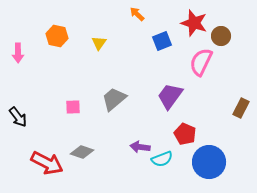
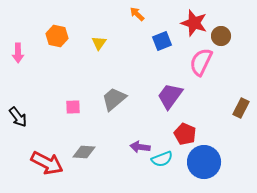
gray diamond: moved 2 px right; rotated 15 degrees counterclockwise
blue circle: moved 5 px left
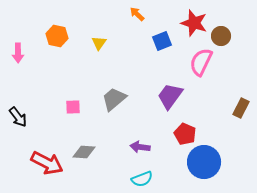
cyan semicircle: moved 20 px left, 20 px down
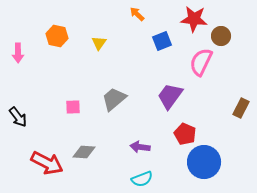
red star: moved 4 px up; rotated 12 degrees counterclockwise
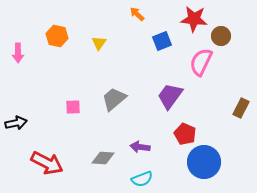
black arrow: moved 2 px left, 6 px down; rotated 65 degrees counterclockwise
gray diamond: moved 19 px right, 6 px down
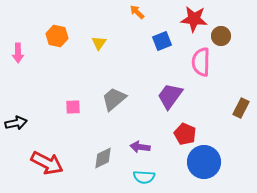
orange arrow: moved 2 px up
pink semicircle: rotated 24 degrees counterclockwise
gray diamond: rotated 30 degrees counterclockwise
cyan semicircle: moved 2 px right, 2 px up; rotated 25 degrees clockwise
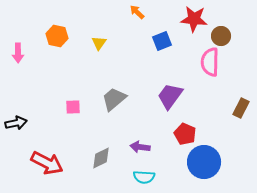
pink semicircle: moved 9 px right
gray diamond: moved 2 px left
